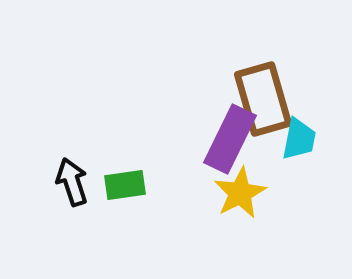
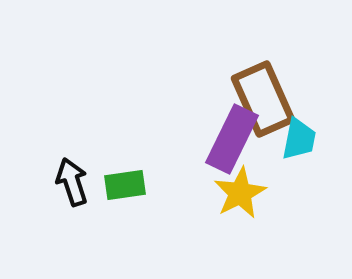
brown rectangle: rotated 8 degrees counterclockwise
purple rectangle: moved 2 px right
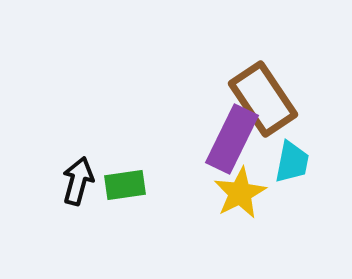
brown rectangle: rotated 10 degrees counterclockwise
cyan trapezoid: moved 7 px left, 23 px down
black arrow: moved 6 px right, 1 px up; rotated 33 degrees clockwise
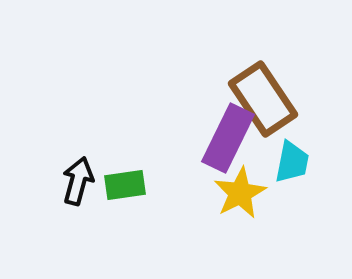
purple rectangle: moved 4 px left, 1 px up
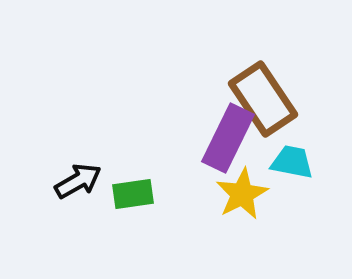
cyan trapezoid: rotated 90 degrees counterclockwise
black arrow: rotated 45 degrees clockwise
green rectangle: moved 8 px right, 9 px down
yellow star: moved 2 px right, 1 px down
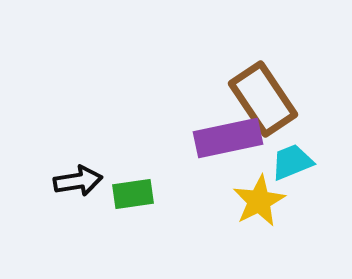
purple rectangle: rotated 52 degrees clockwise
cyan trapezoid: rotated 33 degrees counterclockwise
black arrow: rotated 21 degrees clockwise
yellow star: moved 17 px right, 7 px down
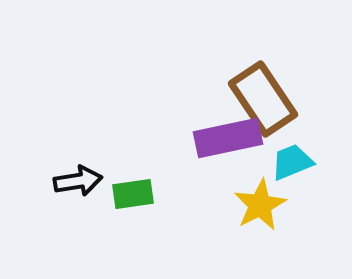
yellow star: moved 1 px right, 4 px down
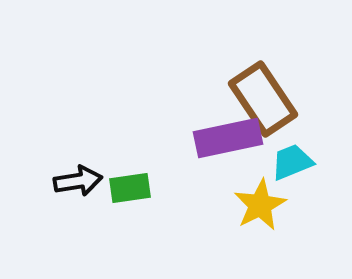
green rectangle: moved 3 px left, 6 px up
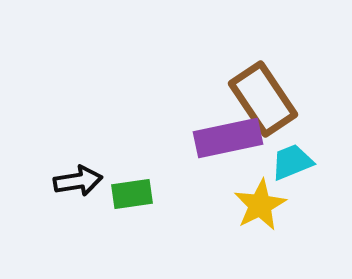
green rectangle: moved 2 px right, 6 px down
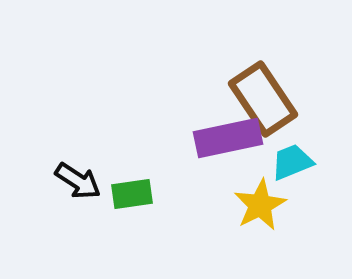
black arrow: rotated 42 degrees clockwise
